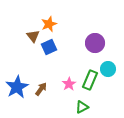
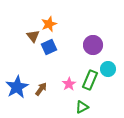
purple circle: moved 2 px left, 2 px down
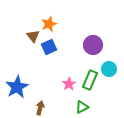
cyan circle: moved 1 px right
brown arrow: moved 1 px left, 19 px down; rotated 24 degrees counterclockwise
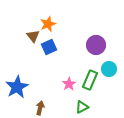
orange star: moved 1 px left
purple circle: moved 3 px right
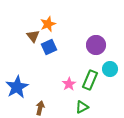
cyan circle: moved 1 px right
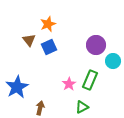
brown triangle: moved 4 px left, 4 px down
cyan circle: moved 3 px right, 8 px up
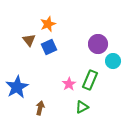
purple circle: moved 2 px right, 1 px up
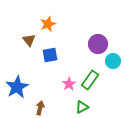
blue square: moved 1 px right, 8 px down; rotated 14 degrees clockwise
green rectangle: rotated 12 degrees clockwise
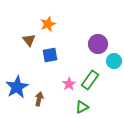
cyan circle: moved 1 px right
brown arrow: moved 1 px left, 9 px up
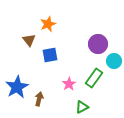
green rectangle: moved 4 px right, 2 px up
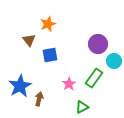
blue star: moved 3 px right, 1 px up
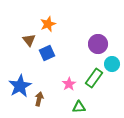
blue square: moved 3 px left, 2 px up; rotated 14 degrees counterclockwise
cyan circle: moved 2 px left, 3 px down
green triangle: moved 3 px left; rotated 24 degrees clockwise
